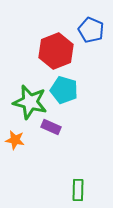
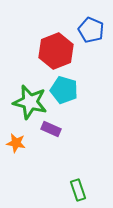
purple rectangle: moved 2 px down
orange star: moved 1 px right, 3 px down
green rectangle: rotated 20 degrees counterclockwise
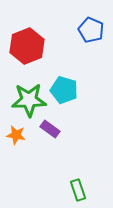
red hexagon: moved 29 px left, 5 px up
green star: moved 1 px left, 2 px up; rotated 16 degrees counterclockwise
purple rectangle: moved 1 px left; rotated 12 degrees clockwise
orange star: moved 8 px up
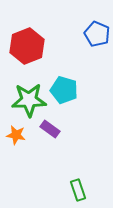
blue pentagon: moved 6 px right, 4 px down
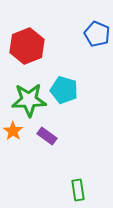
purple rectangle: moved 3 px left, 7 px down
orange star: moved 3 px left, 4 px up; rotated 24 degrees clockwise
green rectangle: rotated 10 degrees clockwise
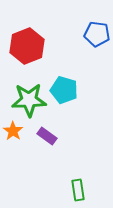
blue pentagon: rotated 15 degrees counterclockwise
